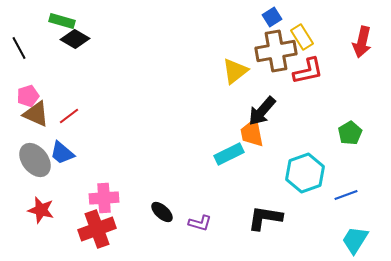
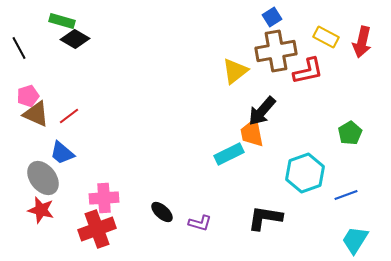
yellow rectangle: moved 24 px right; rotated 30 degrees counterclockwise
gray ellipse: moved 8 px right, 18 px down
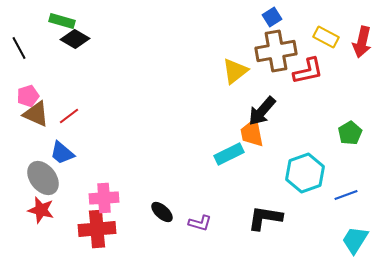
red cross: rotated 15 degrees clockwise
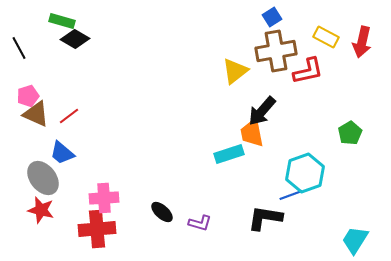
cyan rectangle: rotated 8 degrees clockwise
blue line: moved 55 px left
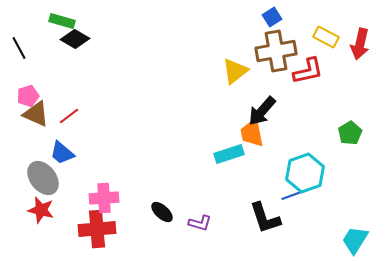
red arrow: moved 2 px left, 2 px down
blue line: moved 2 px right
black L-shape: rotated 117 degrees counterclockwise
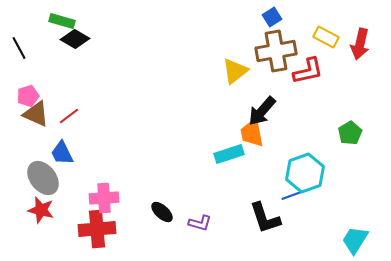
blue trapezoid: rotated 24 degrees clockwise
